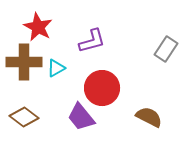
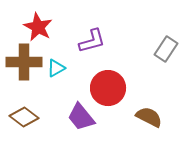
red circle: moved 6 px right
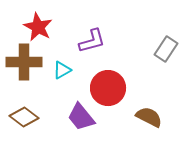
cyan triangle: moved 6 px right, 2 px down
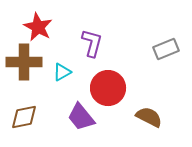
purple L-shape: moved 2 px down; rotated 60 degrees counterclockwise
gray rectangle: rotated 35 degrees clockwise
cyan triangle: moved 2 px down
brown diamond: rotated 48 degrees counterclockwise
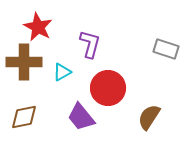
purple L-shape: moved 2 px left, 1 px down
gray rectangle: rotated 40 degrees clockwise
brown semicircle: rotated 84 degrees counterclockwise
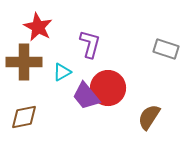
purple trapezoid: moved 5 px right, 21 px up
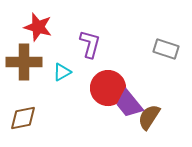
red star: rotated 12 degrees counterclockwise
purple trapezoid: moved 43 px right, 8 px down
brown diamond: moved 1 px left, 1 px down
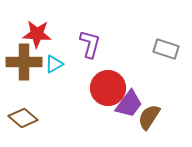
red star: moved 1 px left, 7 px down; rotated 12 degrees counterclockwise
cyan triangle: moved 8 px left, 8 px up
purple trapezoid: rotated 104 degrees counterclockwise
brown diamond: rotated 52 degrees clockwise
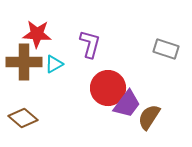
purple trapezoid: moved 2 px left
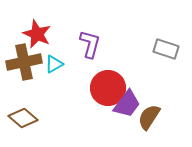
red star: rotated 20 degrees clockwise
brown cross: rotated 12 degrees counterclockwise
